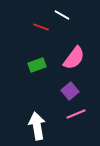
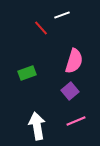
white line: rotated 49 degrees counterclockwise
red line: moved 1 px down; rotated 28 degrees clockwise
pink semicircle: moved 3 px down; rotated 20 degrees counterclockwise
green rectangle: moved 10 px left, 8 px down
pink line: moved 7 px down
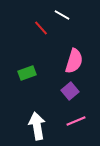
white line: rotated 49 degrees clockwise
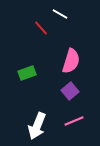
white line: moved 2 px left, 1 px up
pink semicircle: moved 3 px left
pink line: moved 2 px left
white arrow: rotated 148 degrees counterclockwise
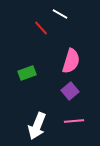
pink line: rotated 18 degrees clockwise
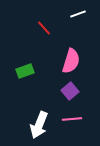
white line: moved 18 px right; rotated 49 degrees counterclockwise
red line: moved 3 px right
green rectangle: moved 2 px left, 2 px up
pink line: moved 2 px left, 2 px up
white arrow: moved 2 px right, 1 px up
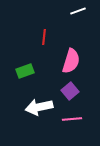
white line: moved 3 px up
red line: moved 9 px down; rotated 49 degrees clockwise
white arrow: moved 18 px up; rotated 56 degrees clockwise
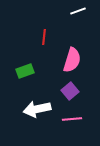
pink semicircle: moved 1 px right, 1 px up
white arrow: moved 2 px left, 2 px down
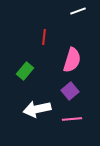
green rectangle: rotated 30 degrees counterclockwise
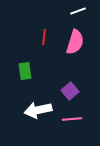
pink semicircle: moved 3 px right, 18 px up
green rectangle: rotated 48 degrees counterclockwise
white arrow: moved 1 px right, 1 px down
